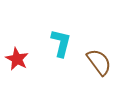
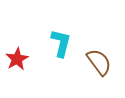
red star: rotated 15 degrees clockwise
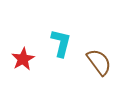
red star: moved 6 px right
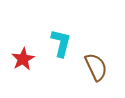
brown semicircle: moved 3 px left, 5 px down; rotated 12 degrees clockwise
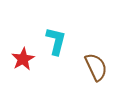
cyan L-shape: moved 5 px left, 2 px up
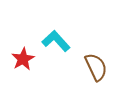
cyan L-shape: rotated 56 degrees counterclockwise
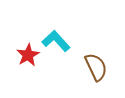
red star: moved 5 px right, 4 px up
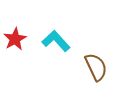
red star: moved 13 px left, 16 px up
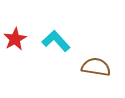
brown semicircle: rotated 56 degrees counterclockwise
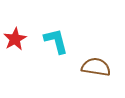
cyan L-shape: rotated 28 degrees clockwise
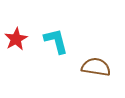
red star: moved 1 px right
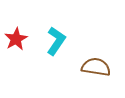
cyan L-shape: rotated 48 degrees clockwise
